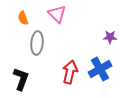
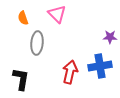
blue cross: moved 3 px up; rotated 20 degrees clockwise
black L-shape: rotated 10 degrees counterclockwise
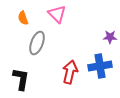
gray ellipse: rotated 15 degrees clockwise
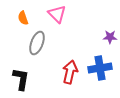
blue cross: moved 2 px down
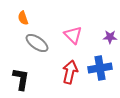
pink triangle: moved 16 px right, 21 px down
gray ellipse: rotated 75 degrees counterclockwise
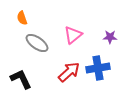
orange semicircle: moved 1 px left
pink triangle: rotated 36 degrees clockwise
blue cross: moved 2 px left
red arrow: moved 1 px left; rotated 35 degrees clockwise
black L-shape: rotated 35 degrees counterclockwise
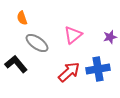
purple star: rotated 16 degrees counterclockwise
blue cross: moved 1 px down
black L-shape: moved 5 px left, 15 px up; rotated 15 degrees counterclockwise
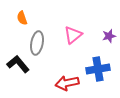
purple star: moved 1 px left, 1 px up
gray ellipse: rotated 65 degrees clockwise
black L-shape: moved 2 px right
red arrow: moved 2 px left, 11 px down; rotated 150 degrees counterclockwise
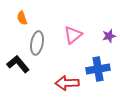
red arrow: rotated 10 degrees clockwise
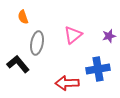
orange semicircle: moved 1 px right, 1 px up
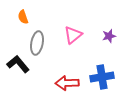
blue cross: moved 4 px right, 8 px down
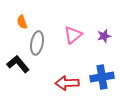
orange semicircle: moved 1 px left, 5 px down
purple star: moved 5 px left
